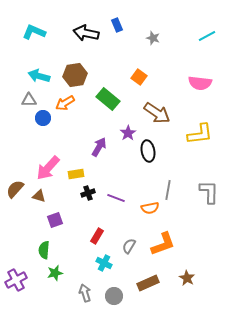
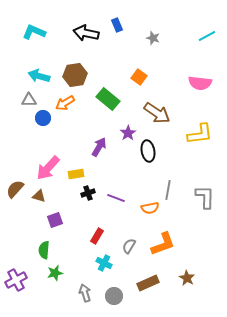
gray L-shape: moved 4 px left, 5 px down
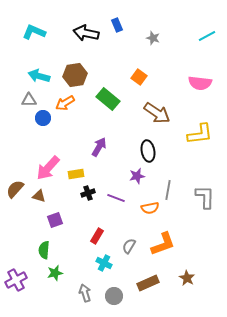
purple star: moved 9 px right, 43 px down; rotated 21 degrees clockwise
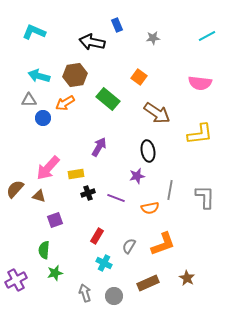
black arrow: moved 6 px right, 9 px down
gray star: rotated 24 degrees counterclockwise
gray line: moved 2 px right
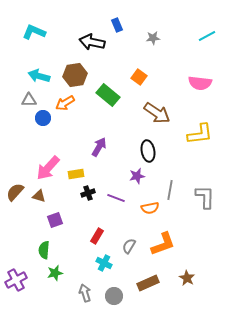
green rectangle: moved 4 px up
brown semicircle: moved 3 px down
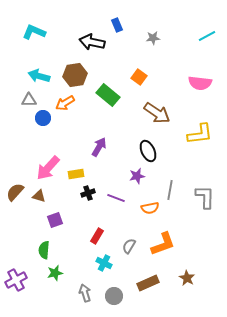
black ellipse: rotated 15 degrees counterclockwise
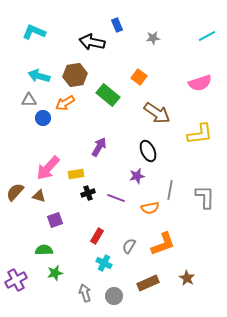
pink semicircle: rotated 25 degrees counterclockwise
green semicircle: rotated 84 degrees clockwise
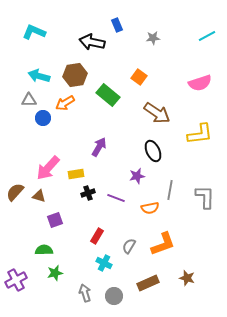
black ellipse: moved 5 px right
brown star: rotated 14 degrees counterclockwise
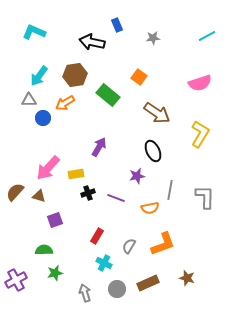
cyan arrow: rotated 70 degrees counterclockwise
yellow L-shape: rotated 52 degrees counterclockwise
gray circle: moved 3 px right, 7 px up
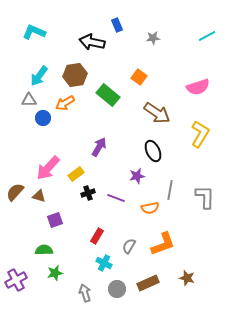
pink semicircle: moved 2 px left, 4 px down
yellow rectangle: rotated 28 degrees counterclockwise
